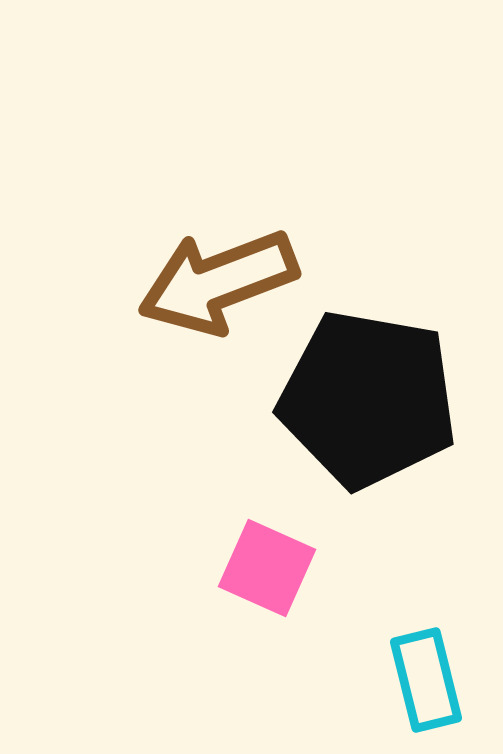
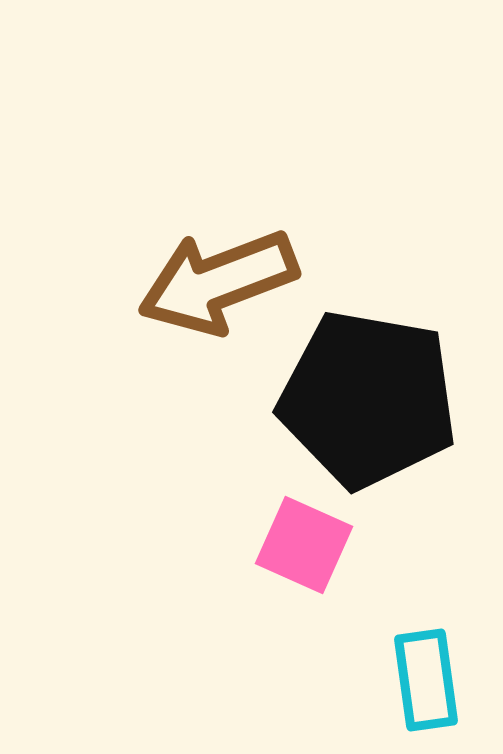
pink square: moved 37 px right, 23 px up
cyan rectangle: rotated 6 degrees clockwise
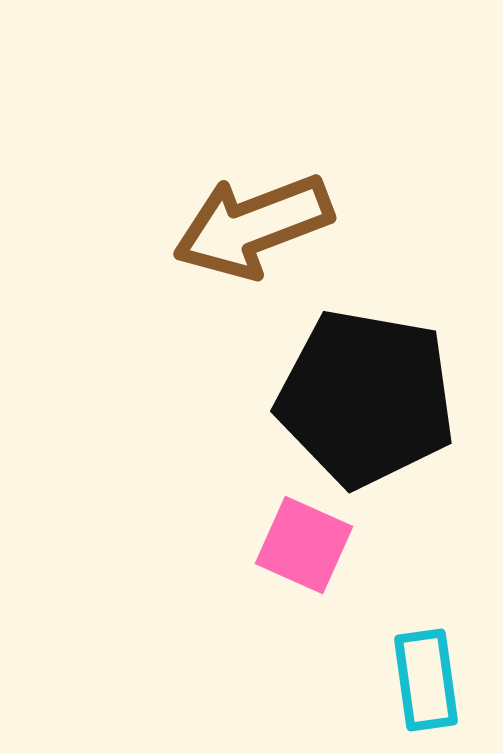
brown arrow: moved 35 px right, 56 px up
black pentagon: moved 2 px left, 1 px up
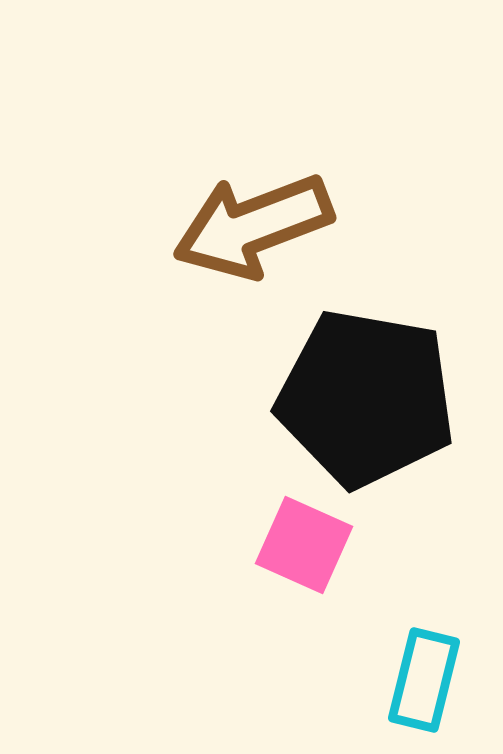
cyan rectangle: moved 2 px left; rotated 22 degrees clockwise
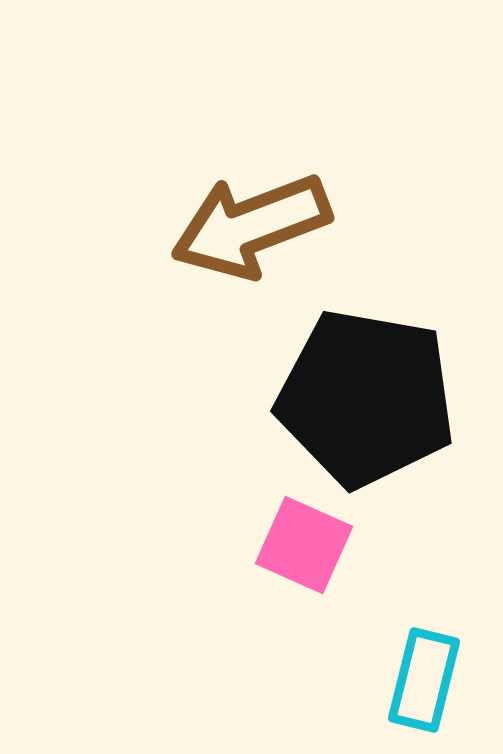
brown arrow: moved 2 px left
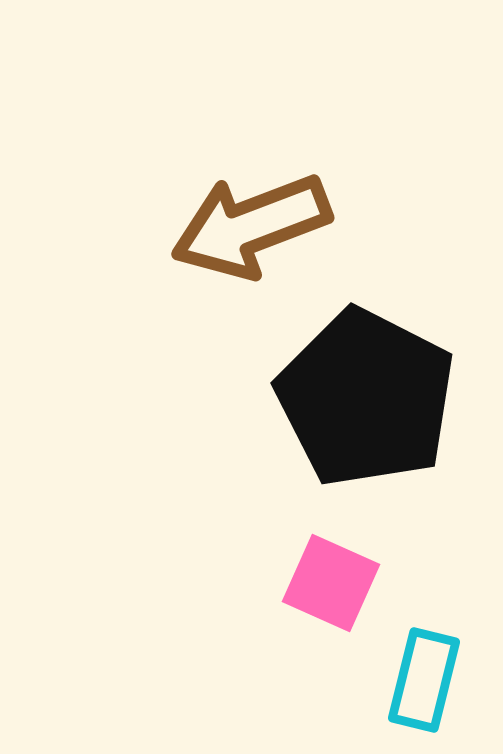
black pentagon: rotated 17 degrees clockwise
pink square: moved 27 px right, 38 px down
